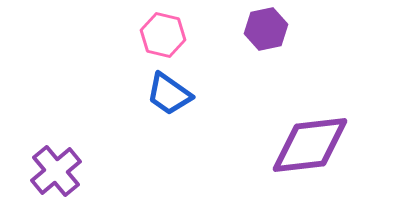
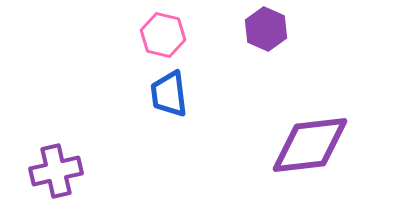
purple hexagon: rotated 24 degrees counterclockwise
blue trapezoid: rotated 48 degrees clockwise
purple cross: rotated 27 degrees clockwise
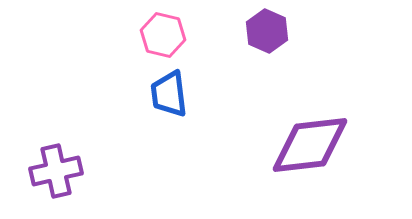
purple hexagon: moved 1 px right, 2 px down
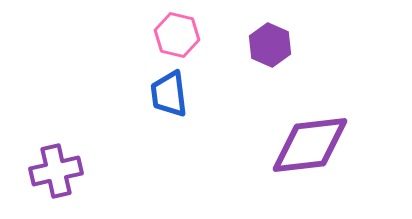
purple hexagon: moved 3 px right, 14 px down
pink hexagon: moved 14 px right
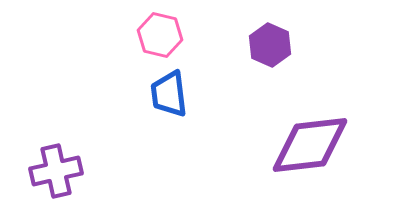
pink hexagon: moved 17 px left
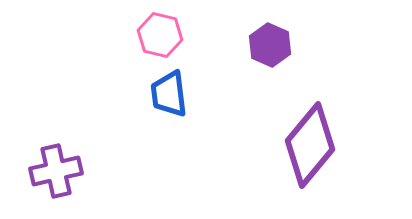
purple diamond: rotated 44 degrees counterclockwise
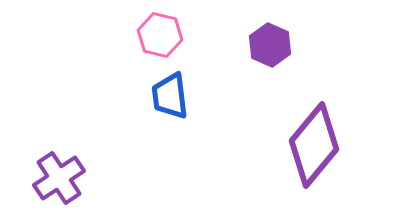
blue trapezoid: moved 1 px right, 2 px down
purple diamond: moved 4 px right
purple cross: moved 3 px right, 7 px down; rotated 21 degrees counterclockwise
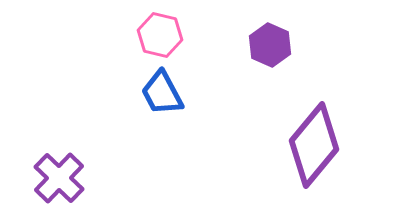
blue trapezoid: moved 8 px left, 3 px up; rotated 21 degrees counterclockwise
purple cross: rotated 12 degrees counterclockwise
